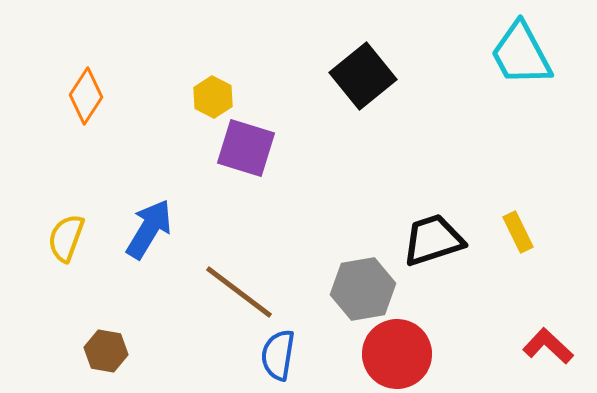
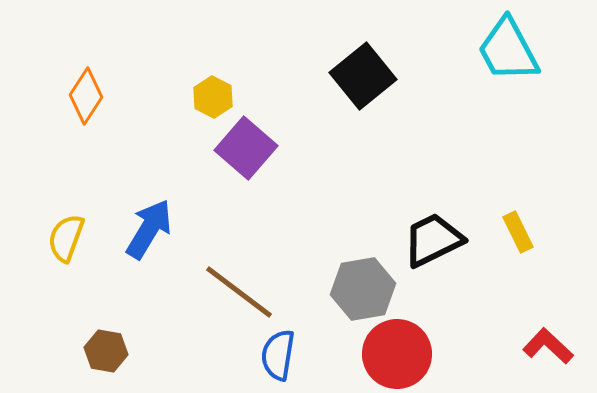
cyan trapezoid: moved 13 px left, 4 px up
purple square: rotated 24 degrees clockwise
black trapezoid: rotated 8 degrees counterclockwise
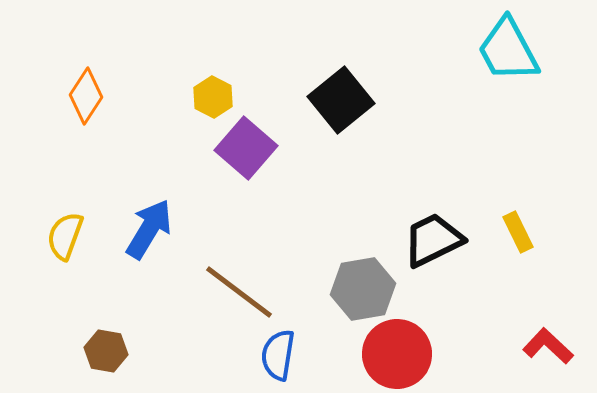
black square: moved 22 px left, 24 px down
yellow semicircle: moved 1 px left, 2 px up
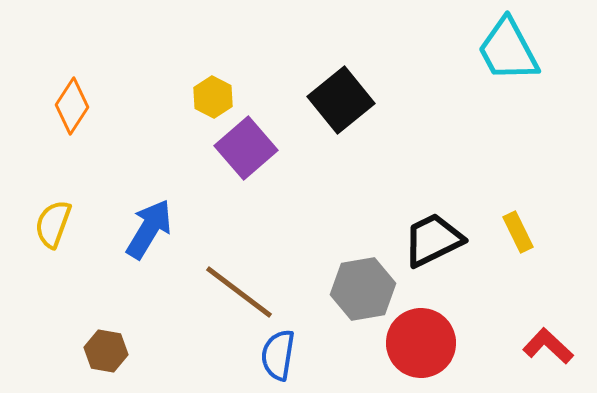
orange diamond: moved 14 px left, 10 px down
purple square: rotated 8 degrees clockwise
yellow semicircle: moved 12 px left, 12 px up
red circle: moved 24 px right, 11 px up
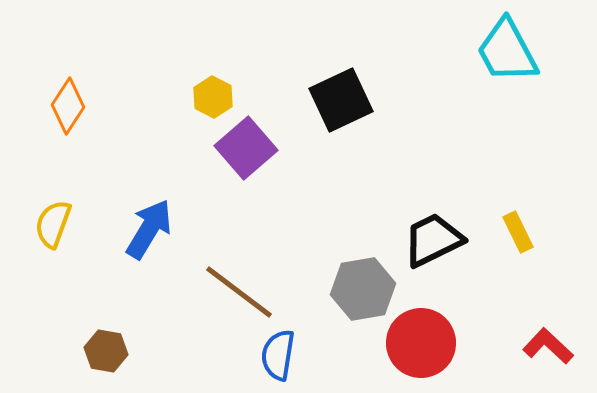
cyan trapezoid: moved 1 px left, 1 px down
black square: rotated 14 degrees clockwise
orange diamond: moved 4 px left
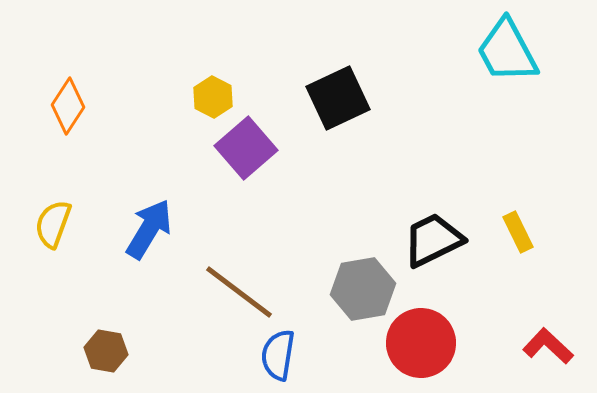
black square: moved 3 px left, 2 px up
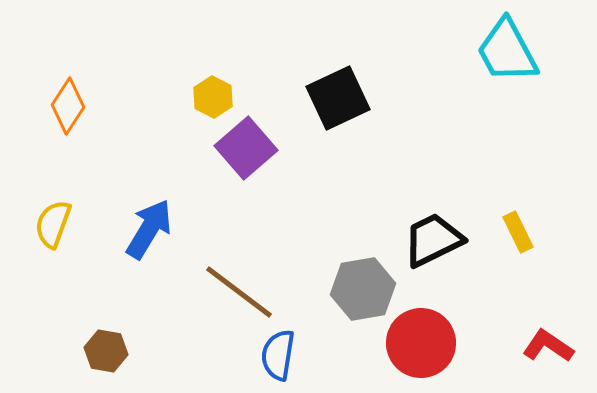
red L-shape: rotated 9 degrees counterclockwise
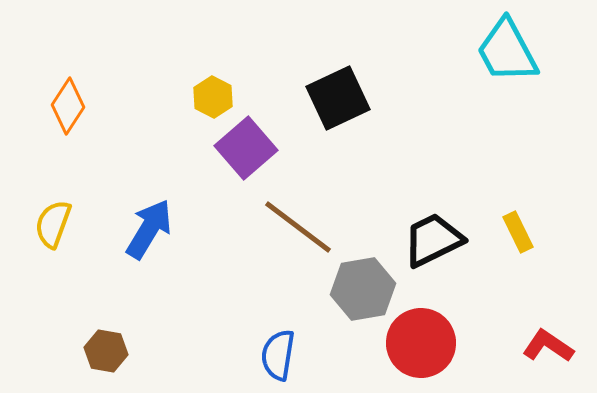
brown line: moved 59 px right, 65 px up
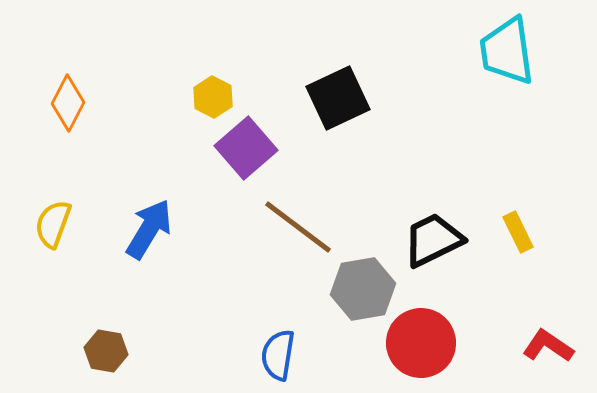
cyan trapezoid: rotated 20 degrees clockwise
orange diamond: moved 3 px up; rotated 6 degrees counterclockwise
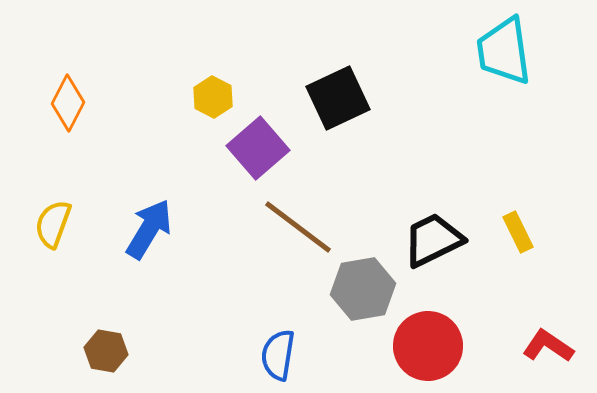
cyan trapezoid: moved 3 px left
purple square: moved 12 px right
red circle: moved 7 px right, 3 px down
